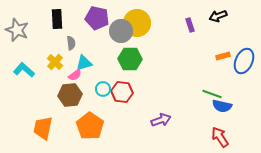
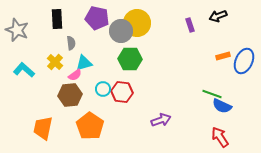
blue semicircle: rotated 12 degrees clockwise
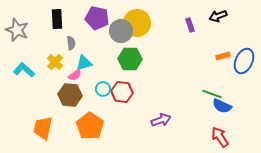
brown hexagon: rotated 10 degrees clockwise
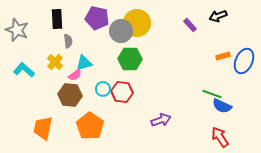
purple rectangle: rotated 24 degrees counterclockwise
gray semicircle: moved 3 px left, 2 px up
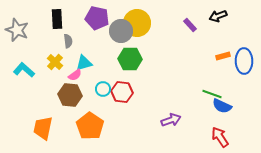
blue ellipse: rotated 25 degrees counterclockwise
purple arrow: moved 10 px right
